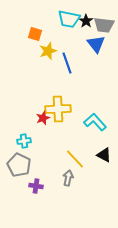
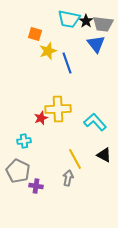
gray trapezoid: moved 1 px left, 1 px up
red star: moved 2 px left
yellow line: rotated 15 degrees clockwise
gray pentagon: moved 1 px left, 6 px down
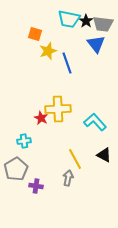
red star: rotated 24 degrees counterclockwise
gray pentagon: moved 2 px left, 2 px up; rotated 15 degrees clockwise
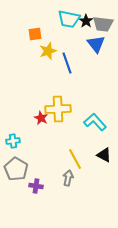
orange square: rotated 24 degrees counterclockwise
cyan cross: moved 11 px left
gray pentagon: rotated 10 degrees counterclockwise
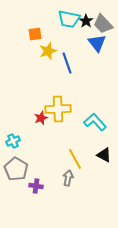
gray trapezoid: rotated 40 degrees clockwise
blue triangle: moved 1 px right, 1 px up
red star: rotated 24 degrees clockwise
cyan cross: rotated 16 degrees counterclockwise
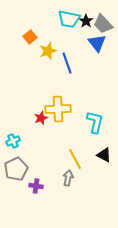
orange square: moved 5 px left, 3 px down; rotated 32 degrees counterclockwise
cyan L-shape: rotated 55 degrees clockwise
gray pentagon: rotated 15 degrees clockwise
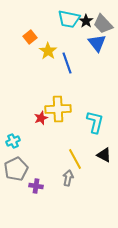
yellow star: rotated 18 degrees counterclockwise
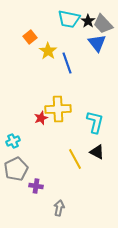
black star: moved 2 px right
black triangle: moved 7 px left, 3 px up
gray arrow: moved 9 px left, 30 px down
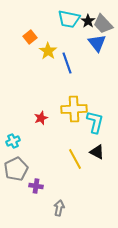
yellow cross: moved 16 px right
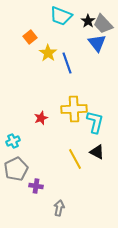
cyan trapezoid: moved 8 px left, 3 px up; rotated 10 degrees clockwise
yellow star: moved 2 px down
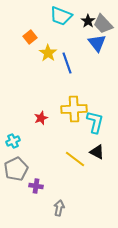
yellow line: rotated 25 degrees counterclockwise
